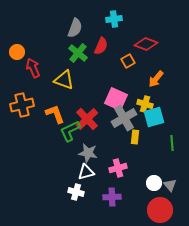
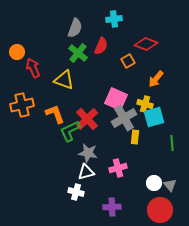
purple cross: moved 10 px down
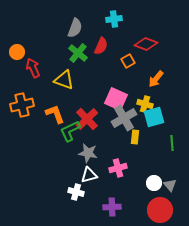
white triangle: moved 3 px right, 3 px down
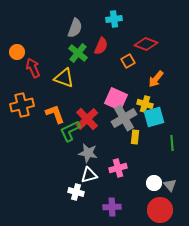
yellow triangle: moved 2 px up
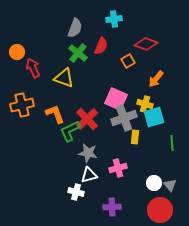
gray cross: rotated 10 degrees clockwise
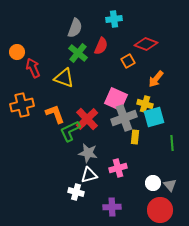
white circle: moved 1 px left
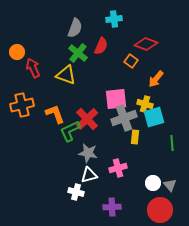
orange square: moved 3 px right; rotated 24 degrees counterclockwise
yellow triangle: moved 2 px right, 3 px up
pink square: rotated 30 degrees counterclockwise
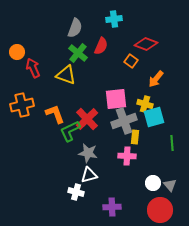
gray cross: moved 3 px down
pink cross: moved 9 px right, 12 px up; rotated 18 degrees clockwise
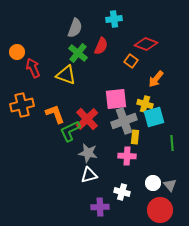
white cross: moved 46 px right
purple cross: moved 12 px left
